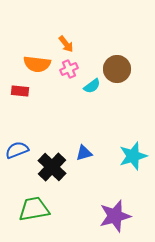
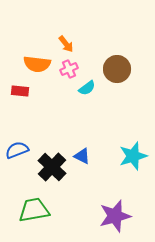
cyan semicircle: moved 5 px left, 2 px down
blue triangle: moved 2 px left, 3 px down; rotated 42 degrees clockwise
green trapezoid: moved 1 px down
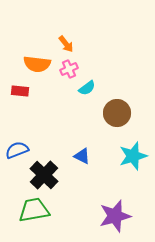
brown circle: moved 44 px down
black cross: moved 8 px left, 8 px down
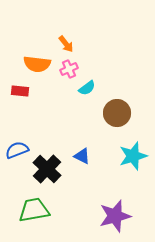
black cross: moved 3 px right, 6 px up
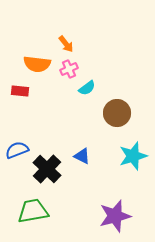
green trapezoid: moved 1 px left, 1 px down
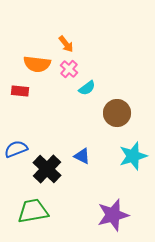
pink cross: rotated 24 degrees counterclockwise
blue semicircle: moved 1 px left, 1 px up
purple star: moved 2 px left, 1 px up
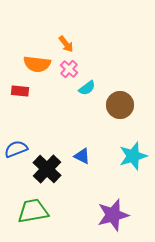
brown circle: moved 3 px right, 8 px up
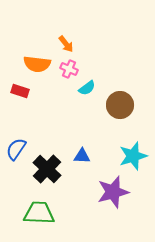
pink cross: rotated 18 degrees counterclockwise
red rectangle: rotated 12 degrees clockwise
blue semicircle: rotated 35 degrees counterclockwise
blue triangle: rotated 24 degrees counterclockwise
green trapezoid: moved 6 px right, 2 px down; rotated 12 degrees clockwise
purple star: moved 23 px up
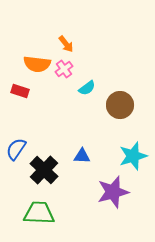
pink cross: moved 5 px left; rotated 30 degrees clockwise
black cross: moved 3 px left, 1 px down
